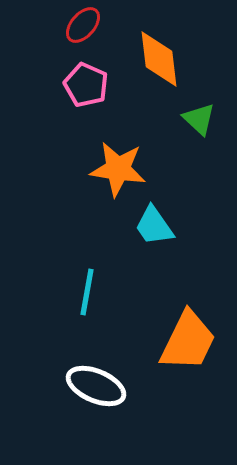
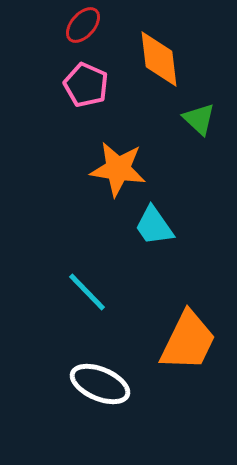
cyan line: rotated 54 degrees counterclockwise
white ellipse: moved 4 px right, 2 px up
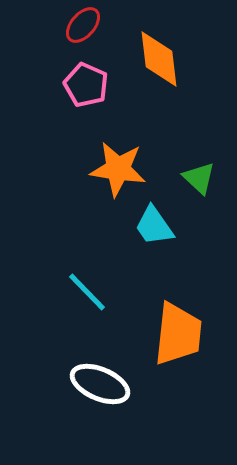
green triangle: moved 59 px down
orange trapezoid: moved 10 px left, 7 px up; rotated 20 degrees counterclockwise
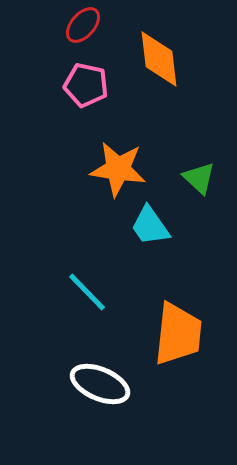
pink pentagon: rotated 12 degrees counterclockwise
cyan trapezoid: moved 4 px left
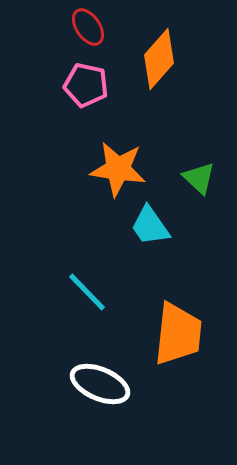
red ellipse: moved 5 px right, 2 px down; rotated 75 degrees counterclockwise
orange diamond: rotated 48 degrees clockwise
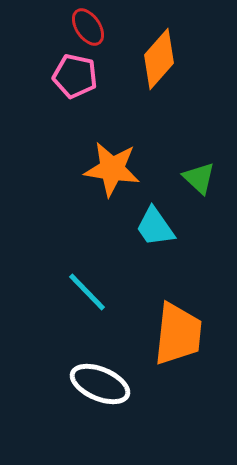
pink pentagon: moved 11 px left, 9 px up
orange star: moved 6 px left
cyan trapezoid: moved 5 px right, 1 px down
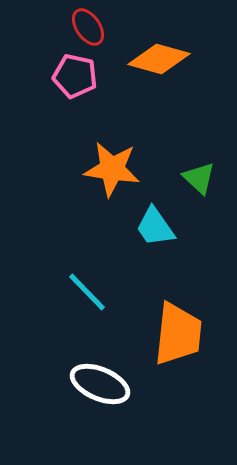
orange diamond: rotated 64 degrees clockwise
